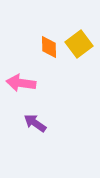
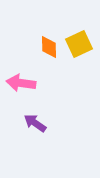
yellow square: rotated 12 degrees clockwise
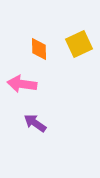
orange diamond: moved 10 px left, 2 px down
pink arrow: moved 1 px right, 1 px down
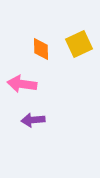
orange diamond: moved 2 px right
purple arrow: moved 2 px left, 3 px up; rotated 40 degrees counterclockwise
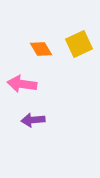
orange diamond: rotated 30 degrees counterclockwise
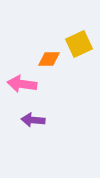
orange diamond: moved 8 px right, 10 px down; rotated 60 degrees counterclockwise
purple arrow: rotated 10 degrees clockwise
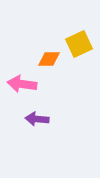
purple arrow: moved 4 px right, 1 px up
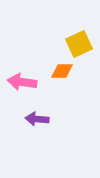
orange diamond: moved 13 px right, 12 px down
pink arrow: moved 2 px up
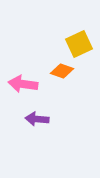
orange diamond: rotated 20 degrees clockwise
pink arrow: moved 1 px right, 2 px down
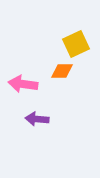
yellow square: moved 3 px left
orange diamond: rotated 20 degrees counterclockwise
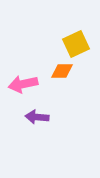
pink arrow: rotated 20 degrees counterclockwise
purple arrow: moved 2 px up
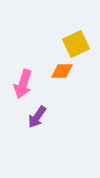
pink arrow: rotated 60 degrees counterclockwise
purple arrow: rotated 60 degrees counterclockwise
